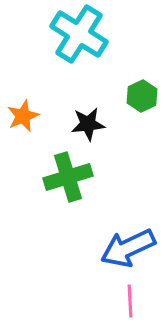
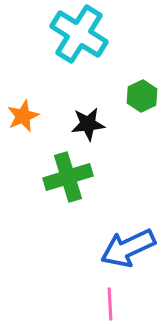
pink line: moved 20 px left, 3 px down
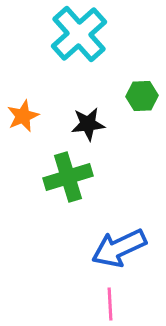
cyan cross: rotated 16 degrees clockwise
green hexagon: rotated 24 degrees clockwise
blue arrow: moved 9 px left
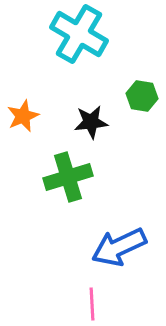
cyan cross: rotated 18 degrees counterclockwise
green hexagon: rotated 12 degrees clockwise
black star: moved 3 px right, 2 px up
blue arrow: moved 1 px up
pink line: moved 18 px left
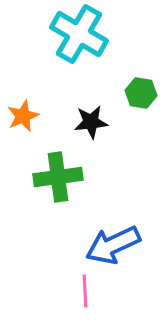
green hexagon: moved 1 px left, 3 px up
green cross: moved 10 px left; rotated 9 degrees clockwise
blue arrow: moved 6 px left, 2 px up
pink line: moved 7 px left, 13 px up
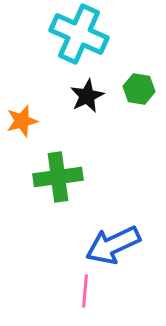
cyan cross: rotated 6 degrees counterclockwise
green hexagon: moved 2 px left, 4 px up
orange star: moved 1 px left, 5 px down; rotated 8 degrees clockwise
black star: moved 4 px left, 26 px up; rotated 20 degrees counterclockwise
pink line: rotated 8 degrees clockwise
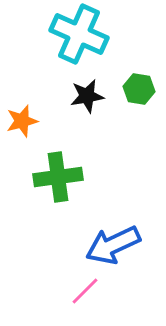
black star: rotated 16 degrees clockwise
pink line: rotated 40 degrees clockwise
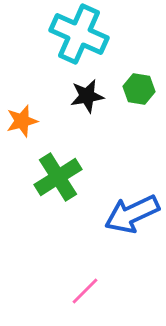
green cross: rotated 24 degrees counterclockwise
blue arrow: moved 19 px right, 31 px up
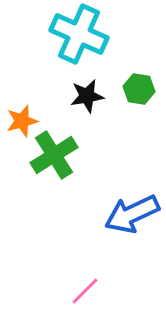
green cross: moved 4 px left, 22 px up
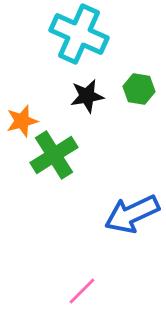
pink line: moved 3 px left
